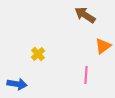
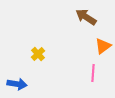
brown arrow: moved 1 px right, 2 px down
pink line: moved 7 px right, 2 px up
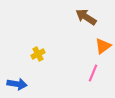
yellow cross: rotated 16 degrees clockwise
pink line: rotated 18 degrees clockwise
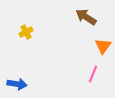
orange triangle: rotated 18 degrees counterclockwise
yellow cross: moved 12 px left, 22 px up
pink line: moved 1 px down
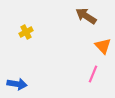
brown arrow: moved 1 px up
orange triangle: rotated 18 degrees counterclockwise
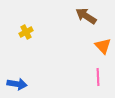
pink line: moved 5 px right, 3 px down; rotated 24 degrees counterclockwise
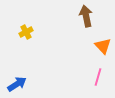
brown arrow: rotated 45 degrees clockwise
pink line: rotated 18 degrees clockwise
blue arrow: rotated 42 degrees counterclockwise
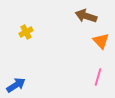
brown arrow: rotated 60 degrees counterclockwise
orange triangle: moved 2 px left, 5 px up
blue arrow: moved 1 px left, 1 px down
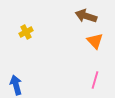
orange triangle: moved 6 px left
pink line: moved 3 px left, 3 px down
blue arrow: rotated 72 degrees counterclockwise
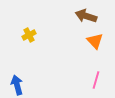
yellow cross: moved 3 px right, 3 px down
pink line: moved 1 px right
blue arrow: moved 1 px right
